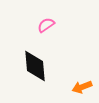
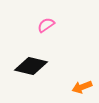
black diamond: moved 4 px left; rotated 72 degrees counterclockwise
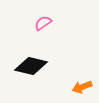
pink semicircle: moved 3 px left, 2 px up
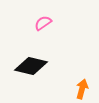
orange arrow: moved 2 px down; rotated 126 degrees clockwise
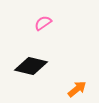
orange arrow: moved 5 px left; rotated 36 degrees clockwise
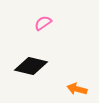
orange arrow: rotated 126 degrees counterclockwise
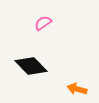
black diamond: rotated 32 degrees clockwise
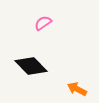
orange arrow: rotated 12 degrees clockwise
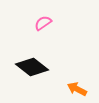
black diamond: moved 1 px right, 1 px down; rotated 8 degrees counterclockwise
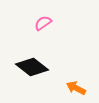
orange arrow: moved 1 px left, 1 px up
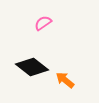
orange arrow: moved 11 px left, 8 px up; rotated 12 degrees clockwise
